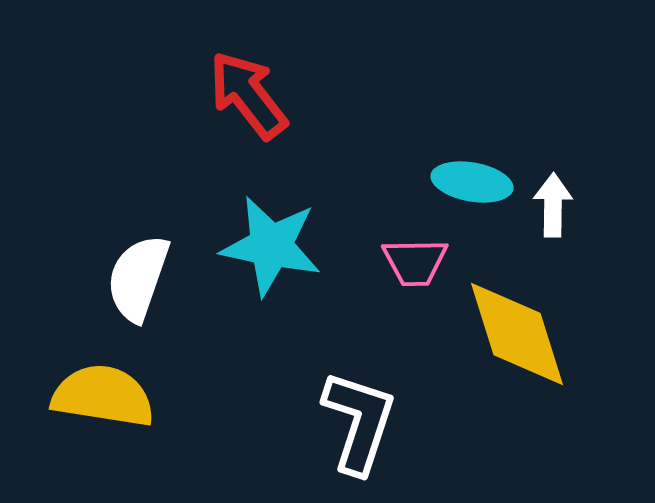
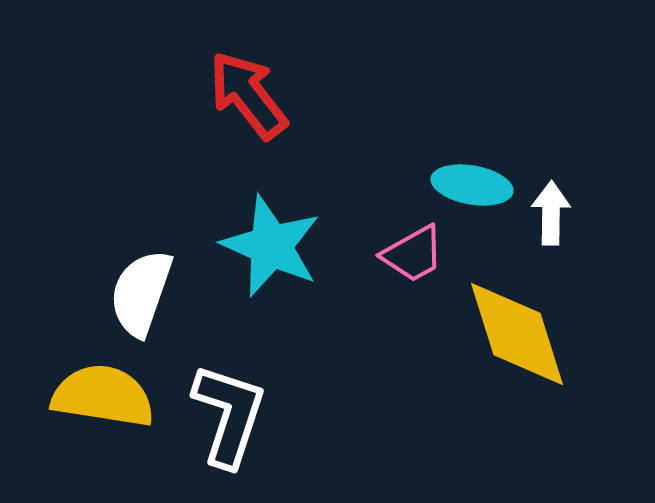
cyan ellipse: moved 3 px down
white arrow: moved 2 px left, 8 px down
cyan star: rotated 12 degrees clockwise
pink trapezoid: moved 2 px left, 8 px up; rotated 28 degrees counterclockwise
white semicircle: moved 3 px right, 15 px down
white L-shape: moved 130 px left, 7 px up
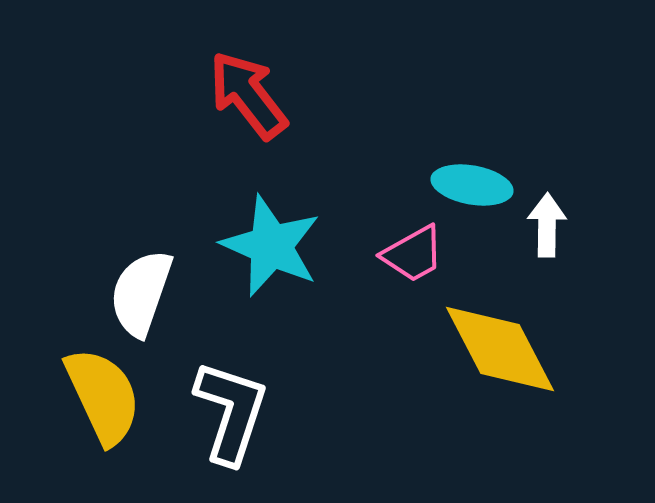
white arrow: moved 4 px left, 12 px down
yellow diamond: moved 17 px left, 15 px down; rotated 10 degrees counterclockwise
yellow semicircle: rotated 56 degrees clockwise
white L-shape: moved 2 px right, 3 px up
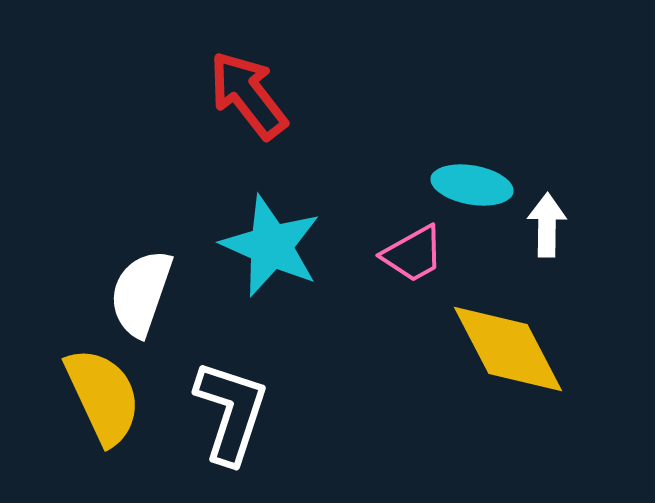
yellow diamond: moved 8 px right
